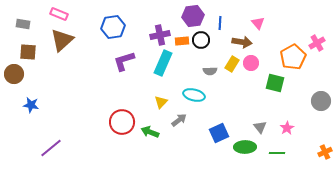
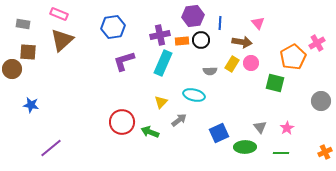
brown circle: moved 2 px left, 5 px up
green line: moved 4 px right
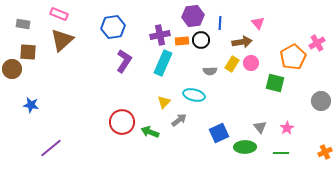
brown arrow: rotated 18 degrees counterclockwise
purple L-shape: rotated 140 degrees clockwise
yellow triangle: moved 3 px right
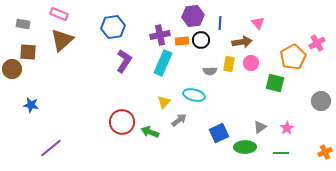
yellow rectangle: moved 3 px left; rotated 21 degrees counterclockwise
gray triangle: rotated 32 degrees clockwise
